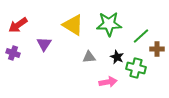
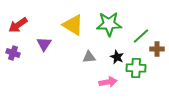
green cross: rotated 12 degrees counterclockwise
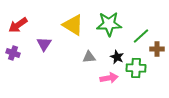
pink arrow: moved 1 px right, 4 px up
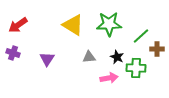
purple triangle: moved 3 px right, 15 px down
